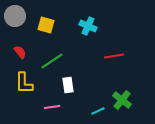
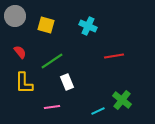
white rectangle: moved 1 px left, 3 px up; rotated 14 degrees counterclockwise
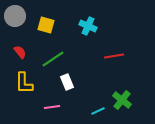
green line: moved 1 px right, 2 px up
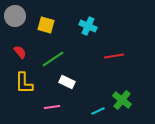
white rectangle: rotated 42 degrees counterclockwise
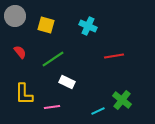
yellow L-shape: moved 11 px down
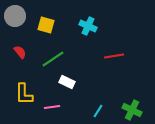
green cross: moved 10 px right, 10 px down; rotated 12 degrees counterclockwise
cyan line: rotated 32 degrees counterclockwise
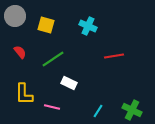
white rectangle: moved 2 px right, 1 px down
pink line: rotated 21 degrees clockwise
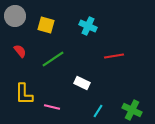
red semicircle: moved 1 px up
white rectangle: moved 13 px right
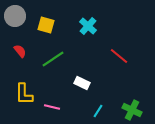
cyan cross: rotated 18 degrees clockwise
red line: moved 5 px right; rotated 48 degrees clockwise
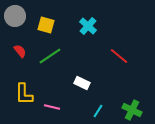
green line: moved 3 px left, 3 px up
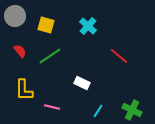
yellow L-shape: moved 4 px up
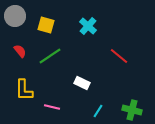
green cross: rotated 12 degrees counterclockwise
